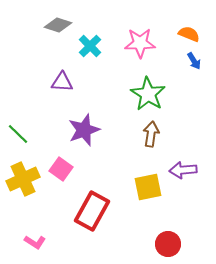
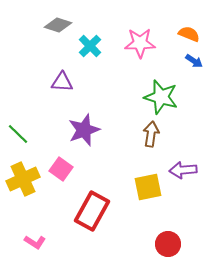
blue arrow: rotated 24 degrees counterclockwise
green star: moved 13 px right, 3 px down; rotated 16 degrees counterclockwise
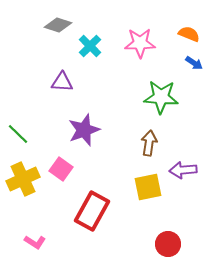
blue arrow: moved 2 px down
green star: rotated 12 degrees counterclockwise
brown arrow: moved 2 px left, 9 px down
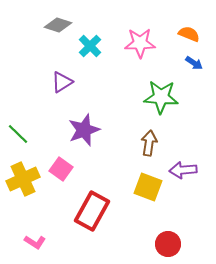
purple triangle: rotated 35 degrees counterclockwise
yellow square: rotated 32 degrees clockwise
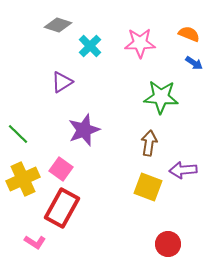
red rectangle: moved 30 px left, 3 px up
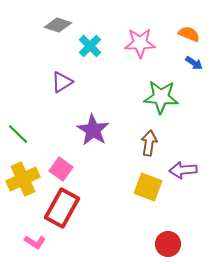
purple star: moved 9 px right; rotated 20 degrees counterclockwise
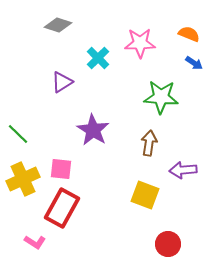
cyan cross: moved 8 px right, 12 px down
pink square: rotated 30 degrees counterclockwise
yellow square: moved 3 px left, 8 px down
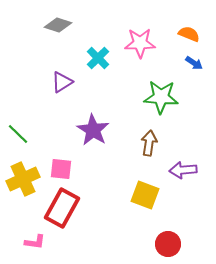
pink L-shape: rotated 25 degrees counterclockwise
